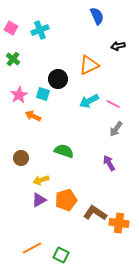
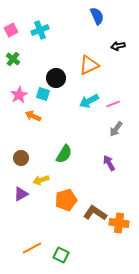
pink square: moved 2 px down; rotated 32 degrees clockwise
black circle: moved 2 px left, 1 px up
pink line: rotated 48 degrees counterclockwise
green semicircle: moved 3 px down; rotated 102 degrees clockwise
purple triangle: moved 18 px left, 6 px up
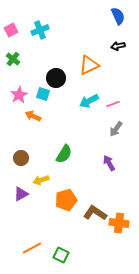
blue semicircle: moved 21 px right
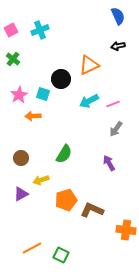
black circle: moved 5 px right, 1 px down
orange arrow: rotated 28 degrees counterclockwise
brown L-shape: moved 3 px left, 3 px up; rotated 10 degrees counterclockwise
orange cross: moved 7 px right, 7 px down
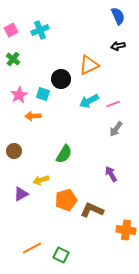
brown circle: moved 7 px left, 7 px up
purple arrow: moved 2 px right, 11 px down
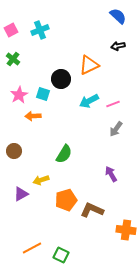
blue semicircle: rotated 24 degrees counterclockwise
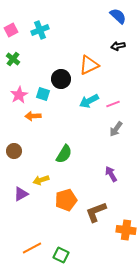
brown L-shape: moved 4 px right, 2 px down; rotated 45 degrees counterclockwise
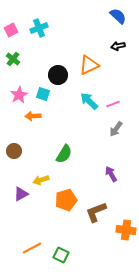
cyan cross: moved 1 px left, 2 px up
black circle: moved 3 px left, 4 px up
cyan arrow: rotated 72 degrees clockwise
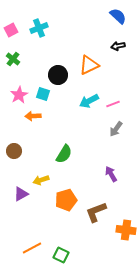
cyan arrow: rotated 72 degrees counterclockwise
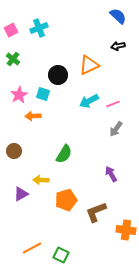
yellow arrow: rotated 21 degrees clockwise
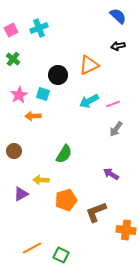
purple arrow: rotated 28 degrees counterclockwise
